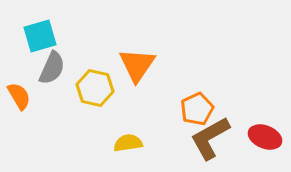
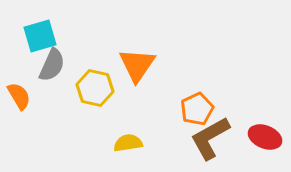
gray semicircle: moved 3 px up
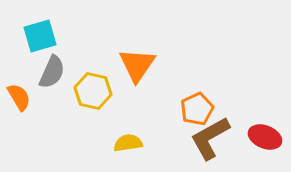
gray semicircle: moved 7 px down
yellow hexagon: moved 2 px left, 3 px down
orange semicircle: moved 1 px down
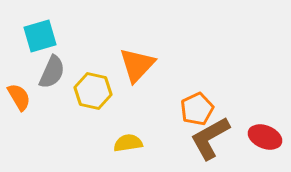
orange triangle: rotated 9 degrees clockwise
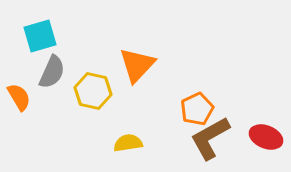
red ellipse: moved 1 px right
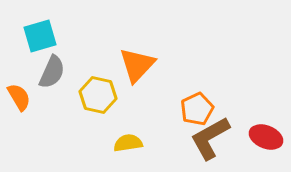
yellow hexagon: moved 5 px right, 4 px down
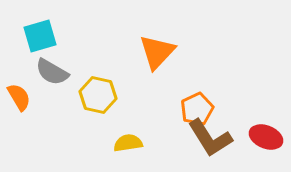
orange triangle: moved 20 px right, 13 px up
gray semicircle: rotated 96 degrees clockwise
brown L-shape: rotated 93 degrees counterclockwise
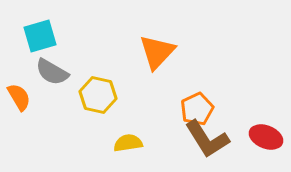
brown L-shape: moved 3 px left, 1 px down
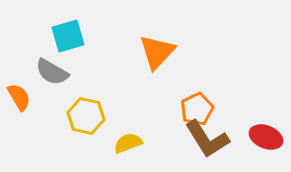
cyan square: moved 28 px right
yellow hexagon: moved 12 px left, 21 px down
yellow semicircle: rotated 12 degrees counterclockwise
